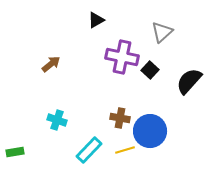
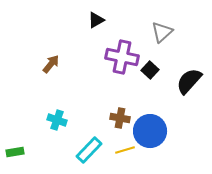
brown arrow: rotated 12 degrees counterclockwise
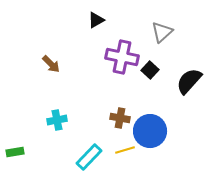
brown arrow: rotated 96 degrees clockwise
cyan cross: rotated 30 degrees counterclockwise
cyan rectangle: moved 7 px down
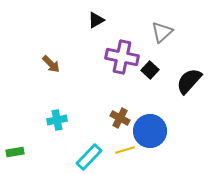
brown cross: rotated 18 degrees clockwise
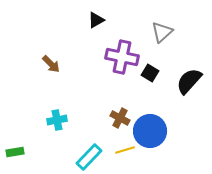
black square: moved 3 px down; rotated 12 degrees counterclockwise
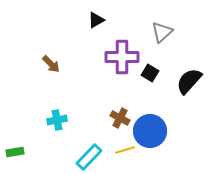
purple cross: rotated 12 degrees counterclockwise
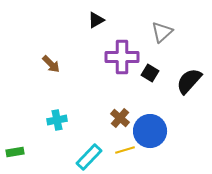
brown cross: rotated 12 degrees clockwise
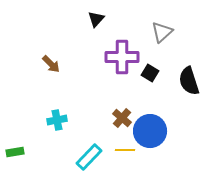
black triangle: moved 1 px up; rotated 18 degrees counterclockwise
black semicircle: rotated 60 degrees counterclockwise
brown cross: moved 2 px right
yellow line: rotated 18 degrees clockwise
